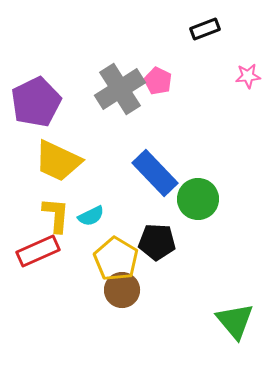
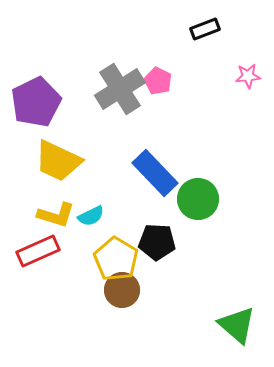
yellow L-shape: rotated 102 degrees clockwise
green triangle: moved 2 px right, 4 px down; rotated 9 degrees counterclockwise
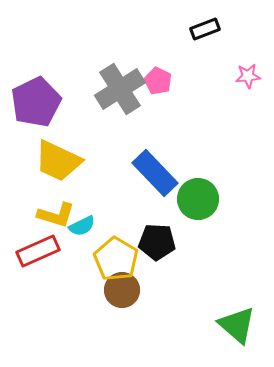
cyan semicircle: moved 9 px left, 10 px down
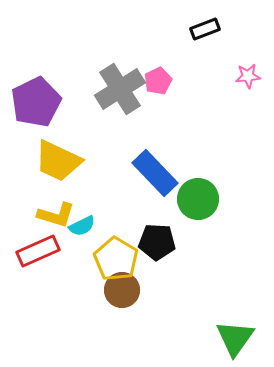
pink pentagon: rotated 20 degrees clockwise
green triangle: moved 2 px left, 13 px down; rotated 24 degrees clockwise
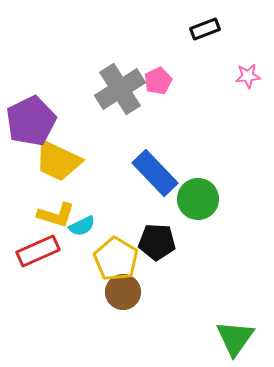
purple pentagon: moved 5 px left, 19 px down
brown circle: moved 1 px right, 2 px down
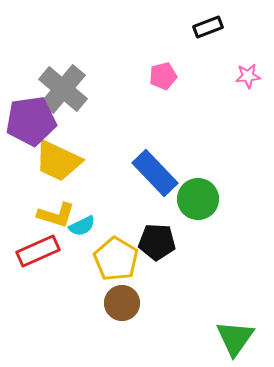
black rectangle: moved 3 px right, 2 px up
pink pentagon: moved 5 px right, 5 px up; rotated 12 degrees clockwise
gray cross: moved 57 px left; rotated 18 degrees counterclockwise
purple pentagon: rotated 18 degrees clockwise
brown circle: moved 1 px left, 11 px down
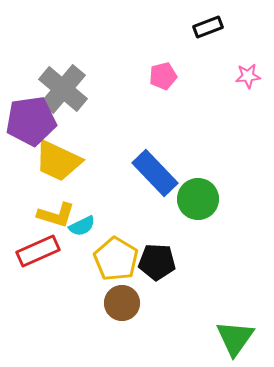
black pentagon: moved 20 px down
